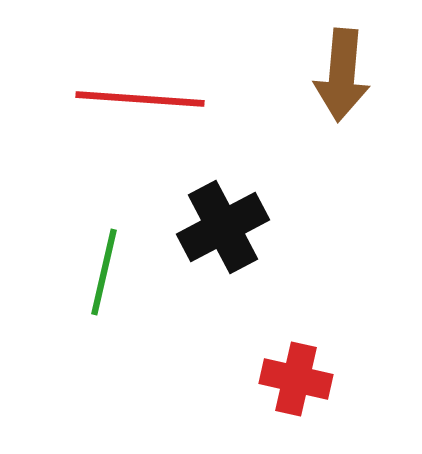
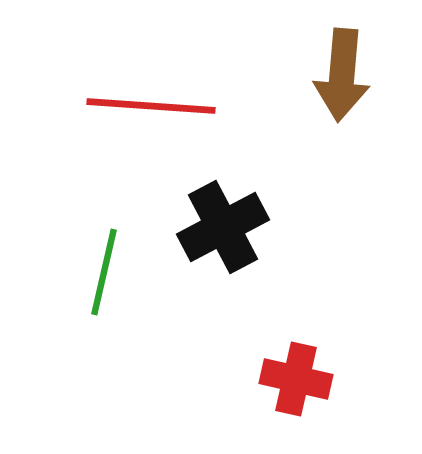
red line: moved 11 px right, 7 px down
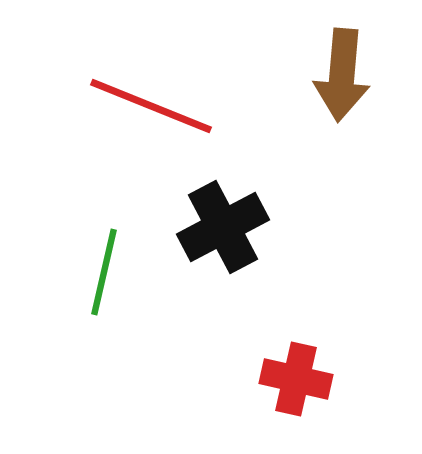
red line: rotated 18 degrees clockwise
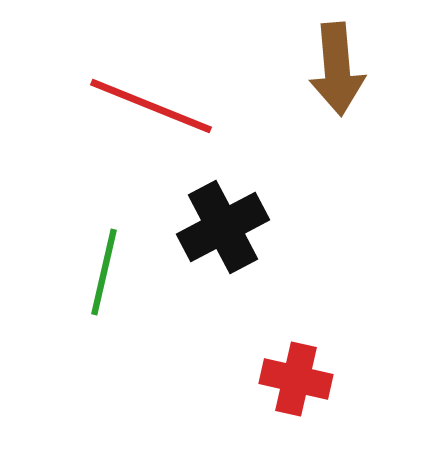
brown arrow: moved 5 px left, 6 px up; rotated 10 degrees counterclockwise
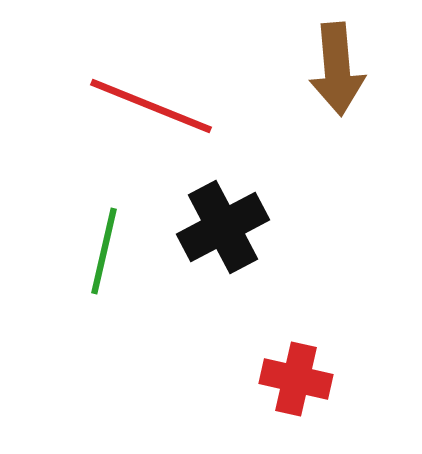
green line: moved 21 px up
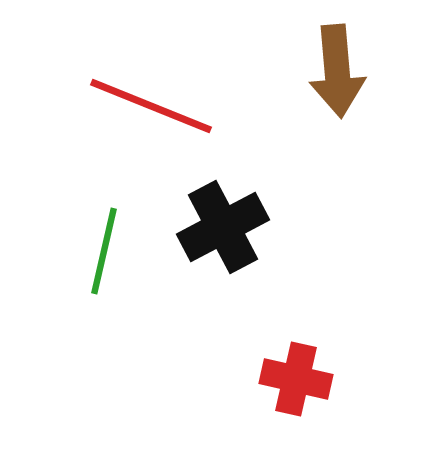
brown arrow: moved 2 px down
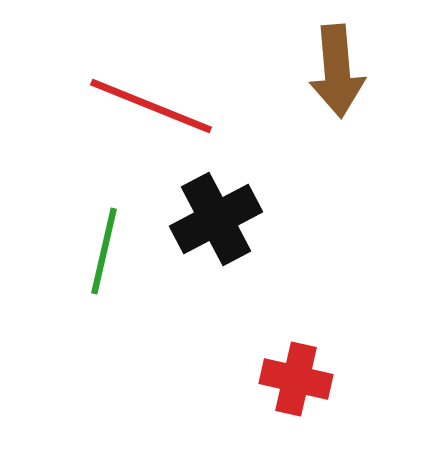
black cross: moved 7 px left, 8 px up
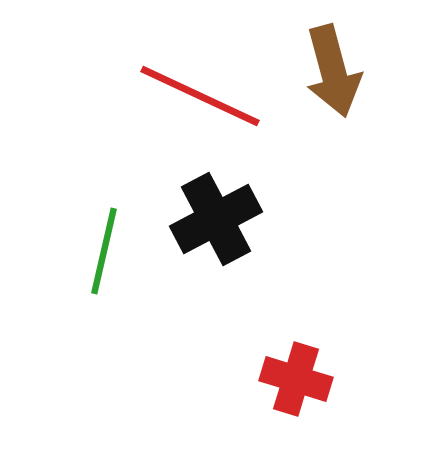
brown arrow: moved 4 px left; rotated 10 degrees counterclockwise
red line: moved 49 px right, 10 px up; rotated 3 degrees clockwise
red cross: rotated 4 degrees clockwise
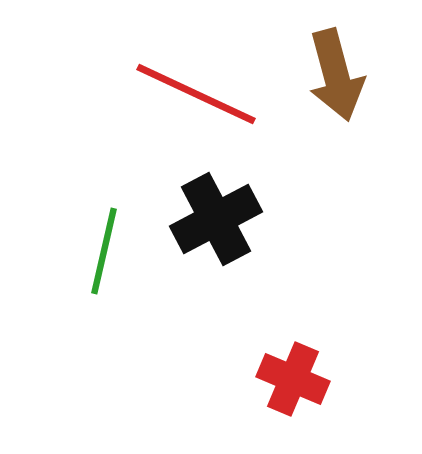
brown arrow: moved 3 px right, 4 px down
red line: moved 4 px left, 2 px up
red cross: moved 3 px left; rotated 6 degrees clockwise
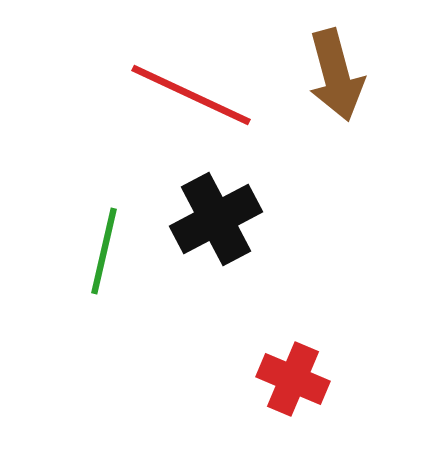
red line: moved 5 px left, 1 px down
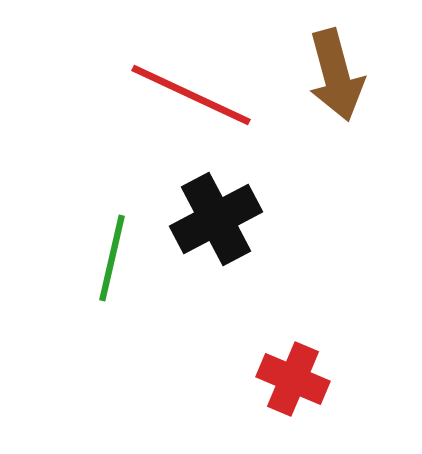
green line: moved 8 px right, 7 px down
